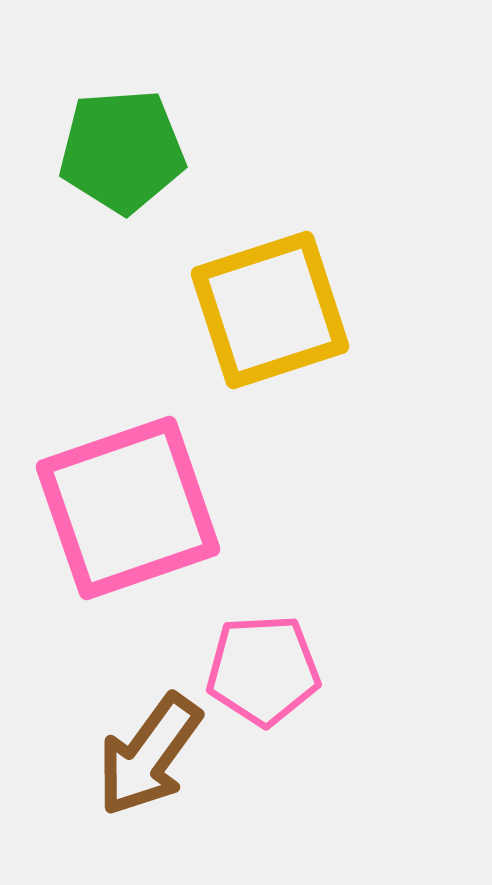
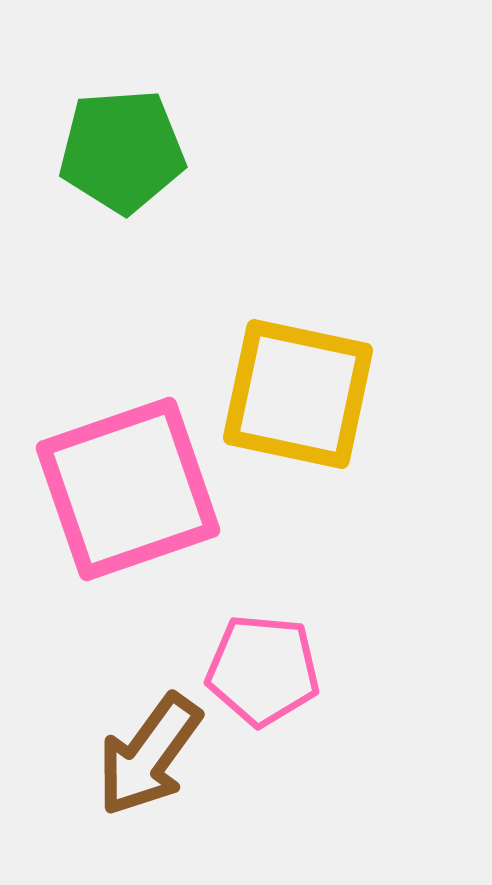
yellow square: moved 28 px right, 84 px down; rotated 30 degrees clockwise
pink square: moved 19 px up
pink pentagon: rotated 8 degrees clockwise
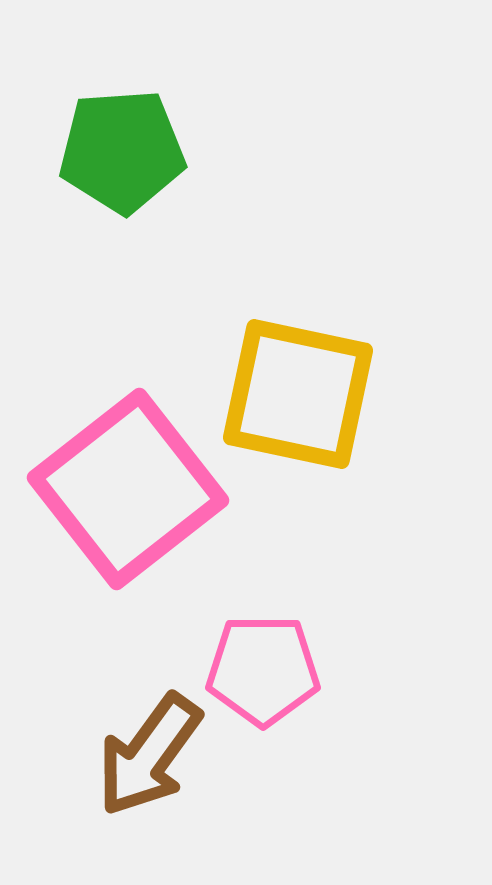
pink square: rotated 19 degrees counterclockwise
pink pentagon: rotated 5 degrees counterclockwise
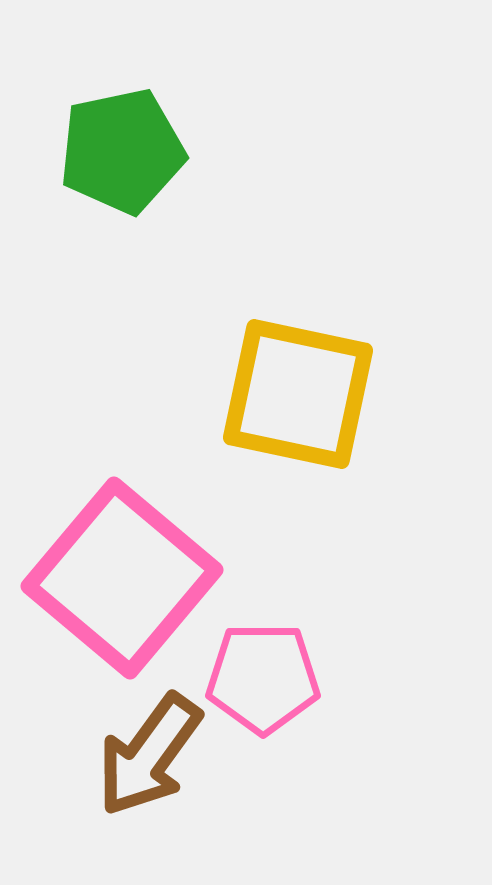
green pentagon: rotated 8 degrees counterclockwise
pink square: moved 6 px left, 89 px down; rotated 12 degrees counterclockwise
pink pentagon: moved 8 px down
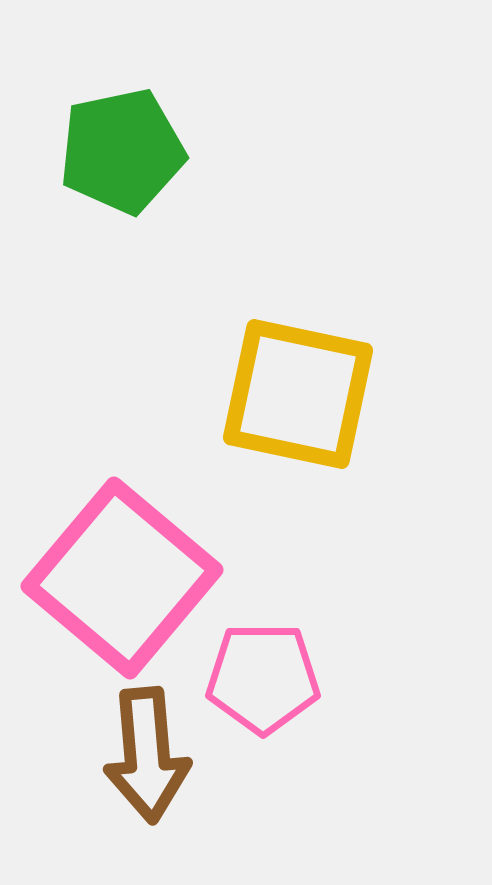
brown arrow: moved 2 px left; rotated 41 degrees counterclockwise
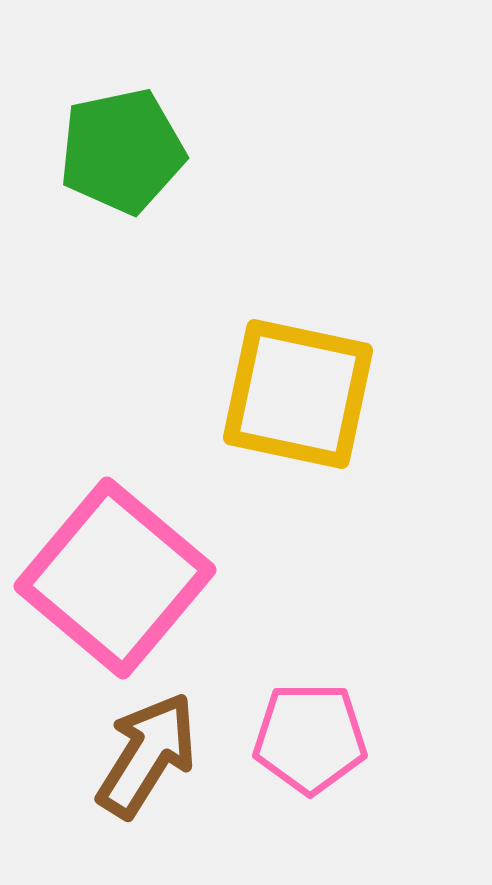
pink square: moved 7 px left
pink pentagon: moved 47 px right, 60 px down
brown arrow: rotated 143 degrees counterclockwise
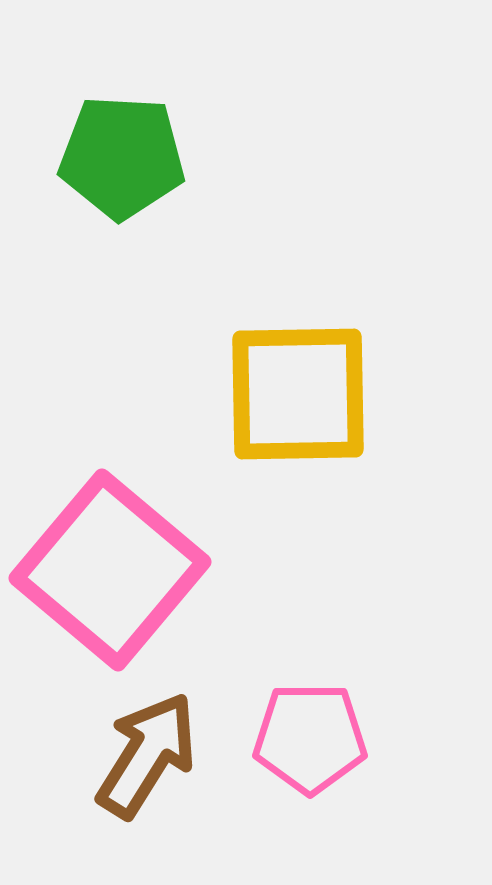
green pentagon: moved 6 px down; rotated 15 degrees clockwise
yellow square: rotated 13 degrees counterclockwise
pink square: moved 5 px left, 8 px up
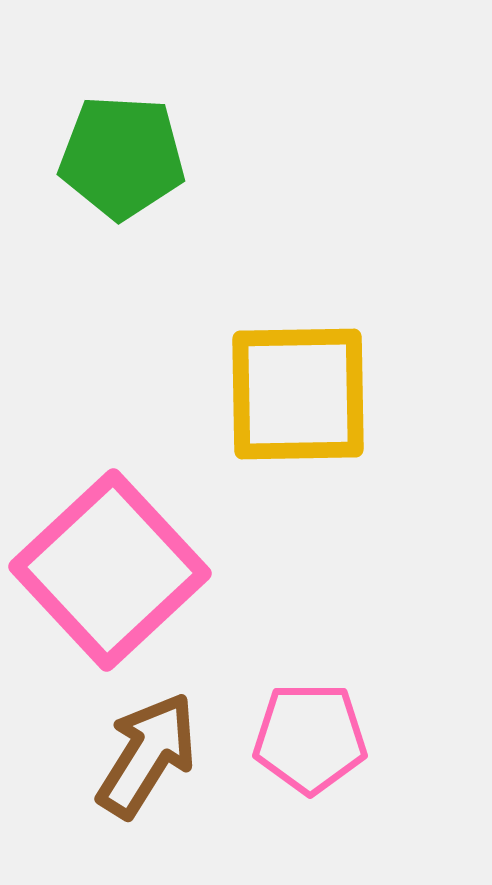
pink square: rotated 7 degrees clockwise
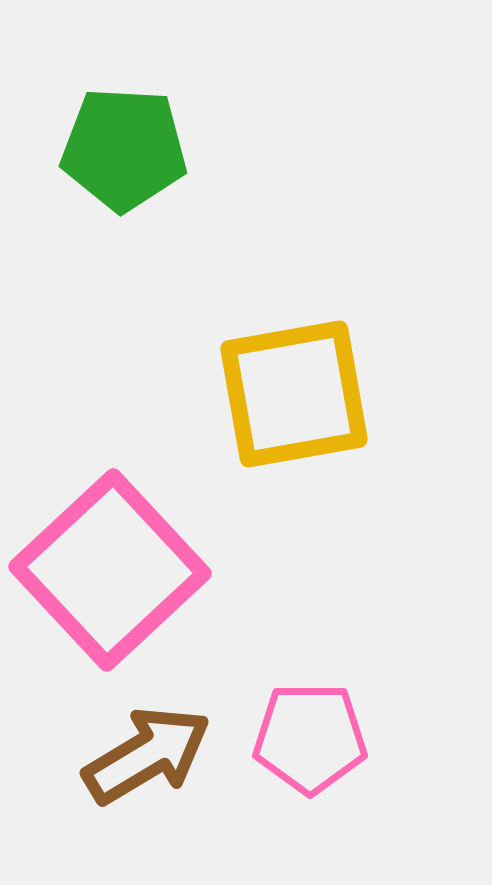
green pentagon: moved 2 px right, 8 px up
yellow square: moved 4 px left; rotated 9 degrees counterclockwise
brown arrow: rotated 27 degrees clockwise
